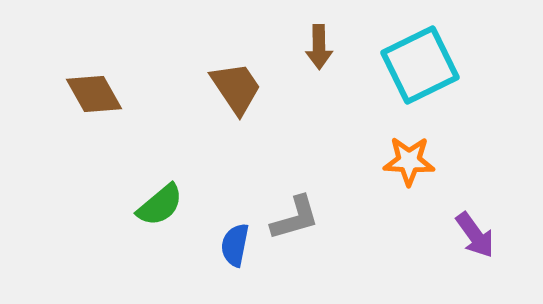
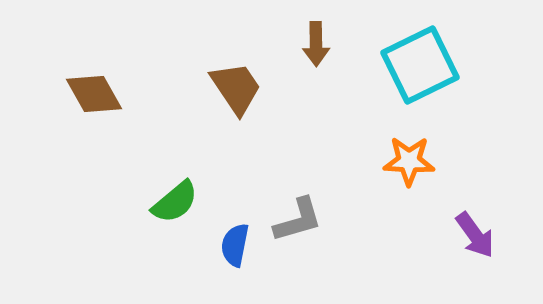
brown arrow: moved 3 px left, 3 px up
green semicircle: moved 15 px right, 3 px up
gray L-shape: moved 3 px right, 2 px down
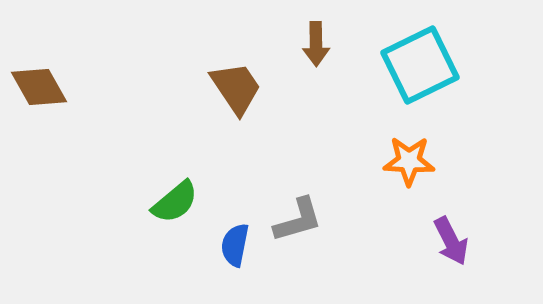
brown diamond: moved 55 px left, 7 px up
purple arrow: moved 24 px left, 6 px down; rotated 9 degrees clockwise
